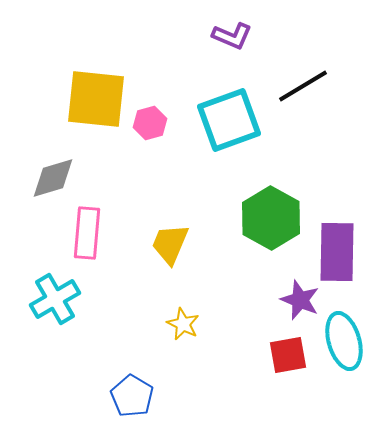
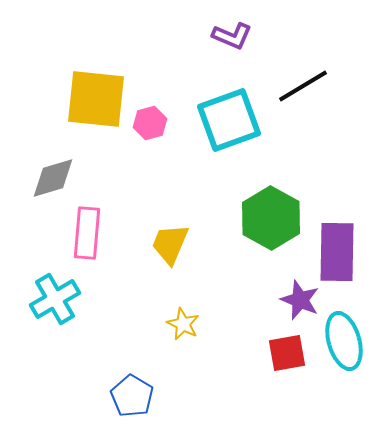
red square: moved 1 px left, 2 px up
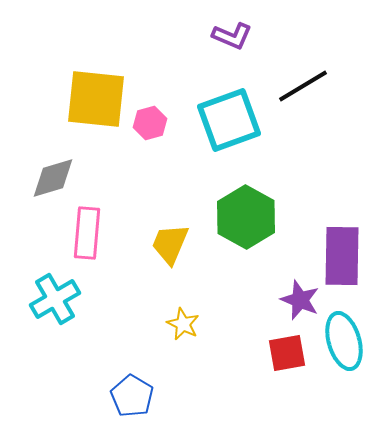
green hexagon: moved 25 px left, 1 px up
purple rectangle: moved 5 px right, 4 px down
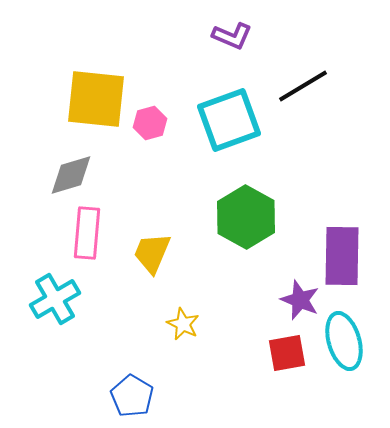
gray diamond: moved 18 px right, 3 px up
yellow trapezoid: moved 18 px left, 9 px down
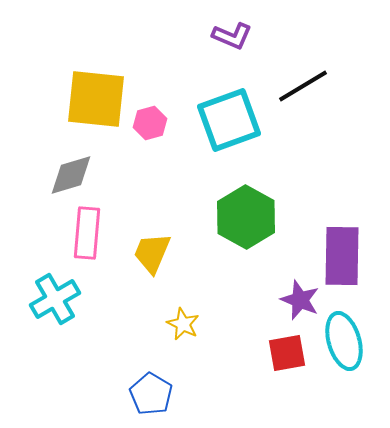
blue pentagon: moved 19 px right, 2 px up
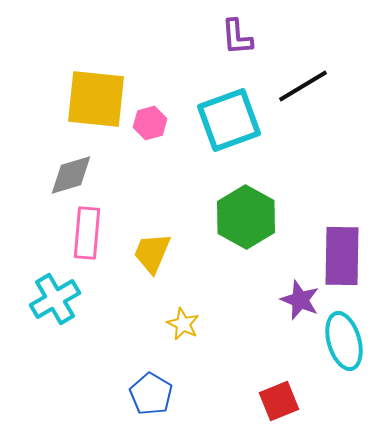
purple L-shape: moved 5 px right, 1 px down; rotated 63 degrees clockwise
red square: moved 8 px left, 48 px down; rotated 12 degrees counterclockwise
